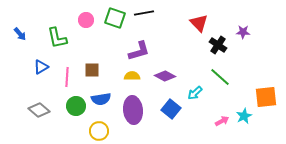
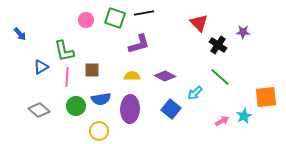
green L-shape: moved 7 px right, 13 px down
purple L-shape: moved 7 px up
purple ellipse: moved 3 px left, 1 px up; rotated 8 degrees clockwise
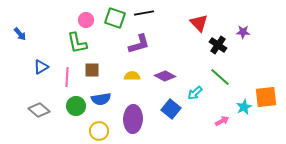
green L-shape: moved 13 px right, 8 px up
purple ellipse: moved 3 px right, 10 px down
cyan star: moved 9 px up
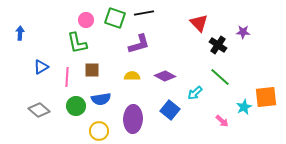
blue arrow: moved 1 px up; rotated 136 degrees counterclockwise
blue square: moved 1 px left, 1 px down
pink arrow: rotated 72 degrees clockwise
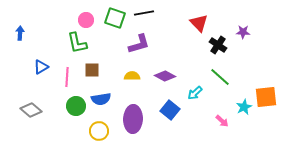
gray diamond: moved 8 px left
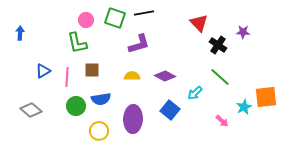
blue triangle: moved 2 px right, 4 px down
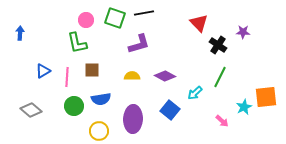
green line: rotated 75 degrees clockwise
green circle: moved 2 px left
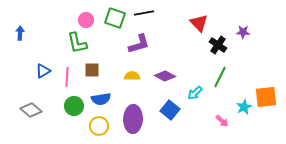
yellow circle: moved 5 px up
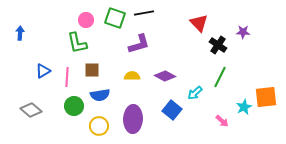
blue semicircle: moved 1 px left, 4 px up
blue square: moved 2 px right
